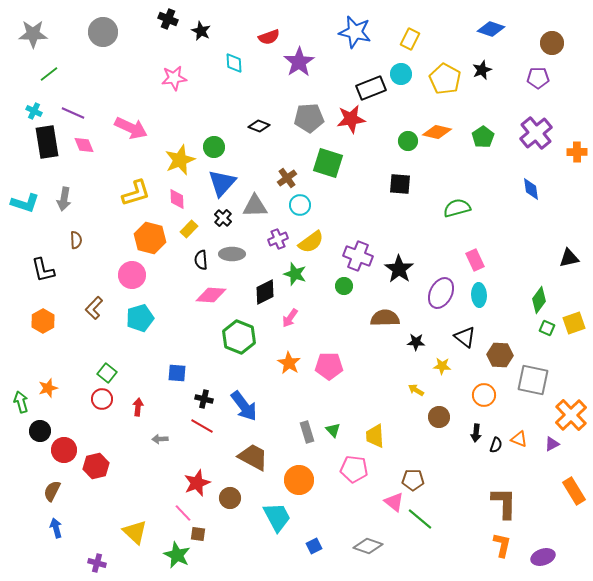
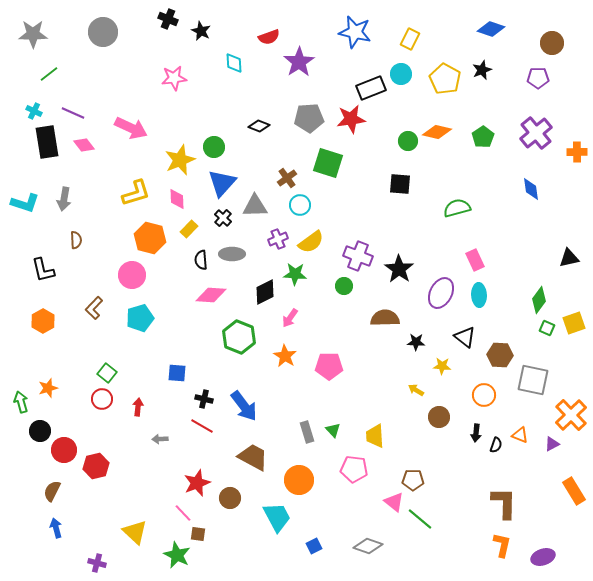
pink diamond at (84, 145): rotated 15 degrees counterclockwise
green star at (295, 274): rotated 15 degrees counterclockwise
orange star at (289, 363): moved 4 px left, 7 px up
orange triangle at (519, 439): moved 1 px right, 4 px up
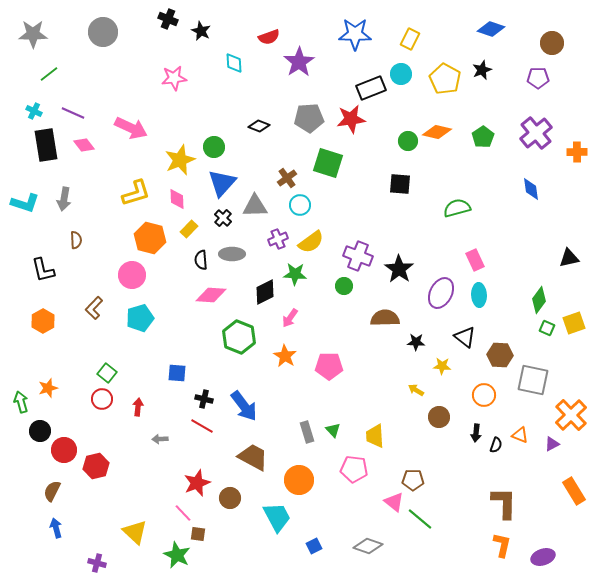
blue star at (355, 32): moved 2 px down; rotated 12 degrees counterclockwise
black rectangle at (47, 142): moved 1 px left, 3 px down
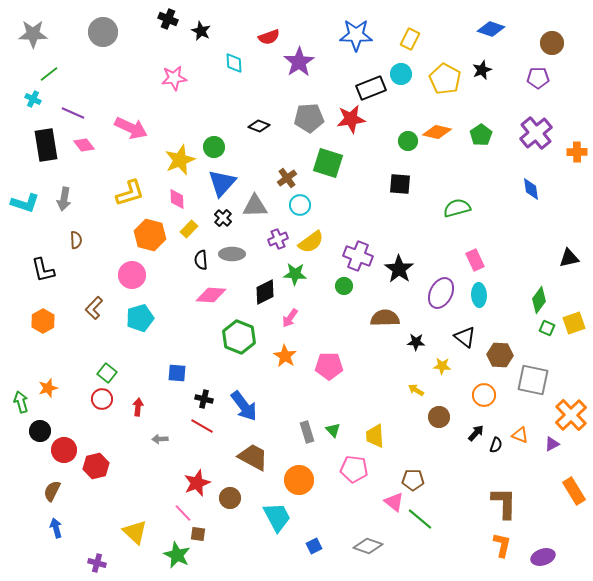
blue star at (355, 34): moved 1 px right, 1 px down
cyan cross at (34, 111): moved 1 px left, 12 px up
green pentagon at (483, 137): moved 2 px left, 2 px up
yellow L-shape at (136, 193): moved 6 px left
orange hexagon at (150, 238): moved 3 px up
black arrow at (476, 433): rotated 144 degrees counterclockwise
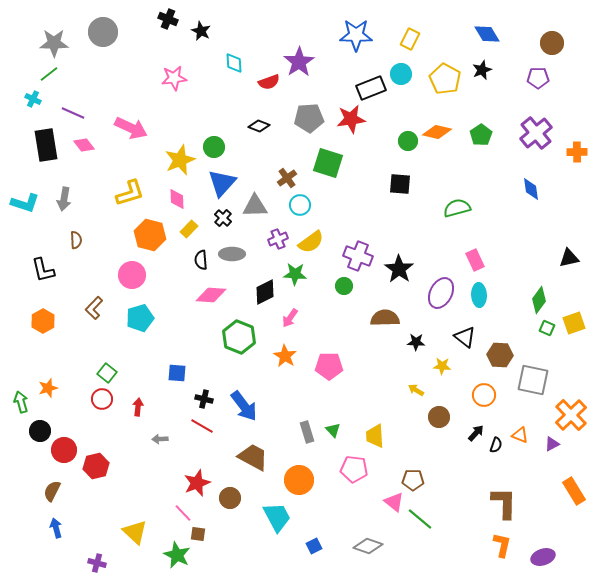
blue diamond at (491, 29): moved 4 px left, 5 px down; rotated 40 degrees clockwise
gray star at (33, 34): moved 21 px right, 9 px down
red semicircle at (269, 37): moved 45 px down
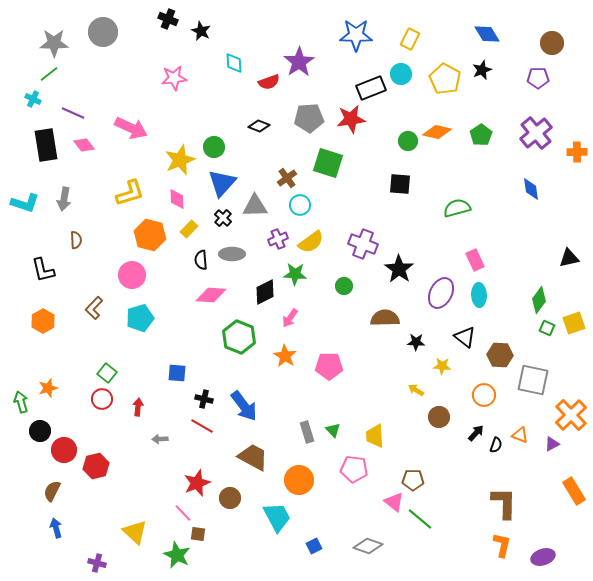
purple cross at (358, 256): moved 5 px right, 12 px up
